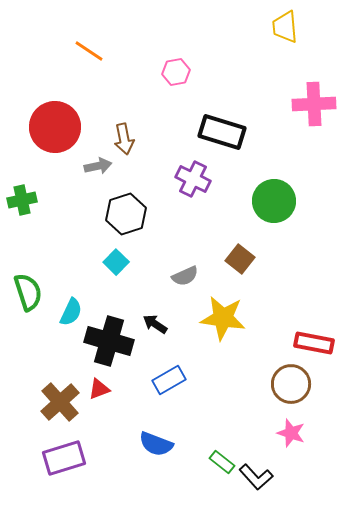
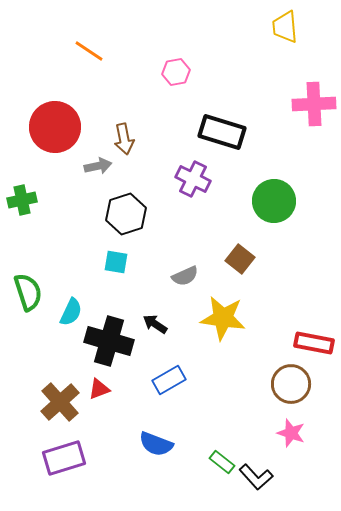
cyan square: rotated 35 degrees counterclockwise
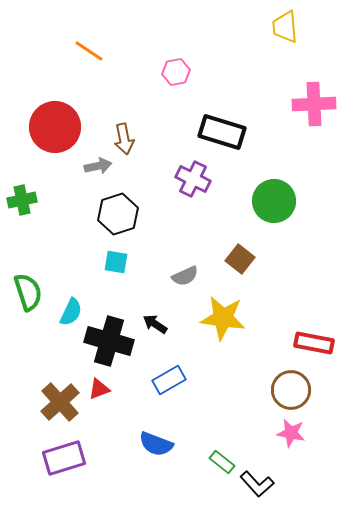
black hexagon: moved 8 px left
brown circle: moved 6 px down
pink star: rotated 8 degrees counterclockwise
black L-shape: moved 1 px right, 7 px down
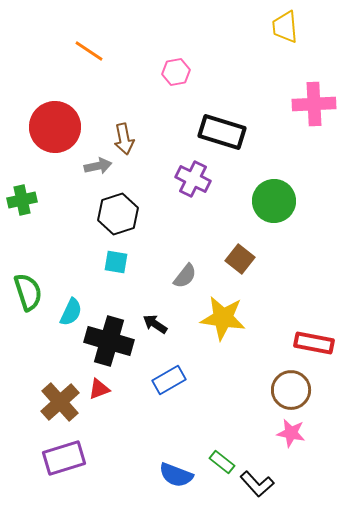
gray semicircle: rotated 28 degrees counterclockwise
blue semicircle: moved 20 px right, 31 px down
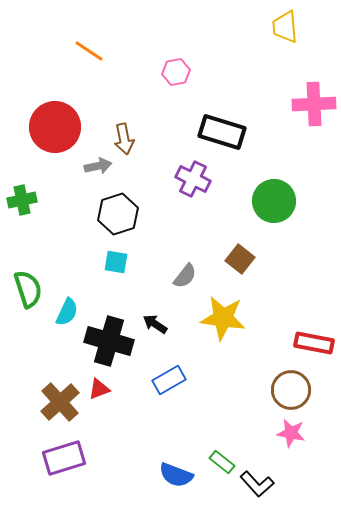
green semicircle: moved 3 px up
cyan semicircle: moved 4 px left
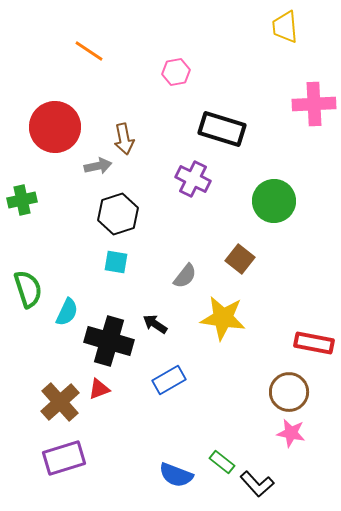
black rectangle: moved 3 px up
brown circle: moved 2 px left, 2 px down
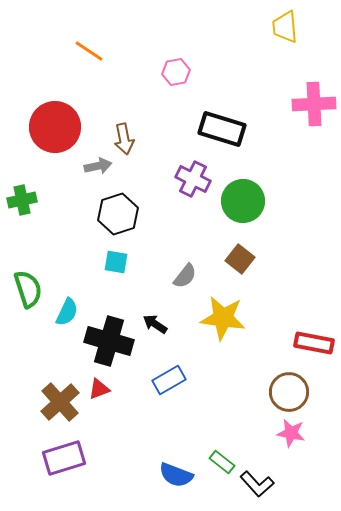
green circle: moved 31 px left
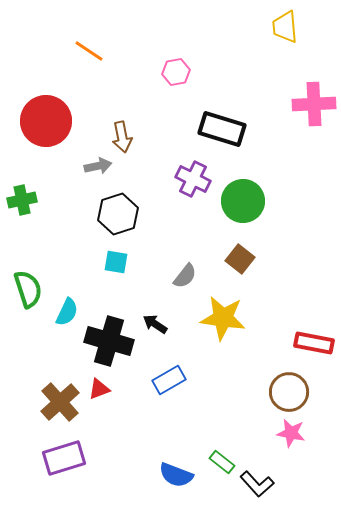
red circle: moved 9 px left, 6 px up
brown arrow: moved 2 px left, 2 px up
